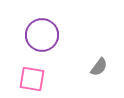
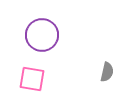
gray semicircle: moved 8 px right, 5 px down; rotated 24 degrees counterclockwise
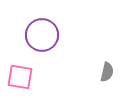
pink square: moved 12 px left, 2 px up
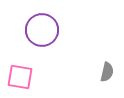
purple circle: moved 5 px up
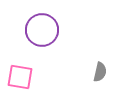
gray semicircle: moved 7 px left
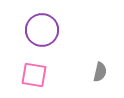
pink square: moved 14 px right, 2 px up
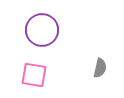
gray semicircle: moved 4 px up
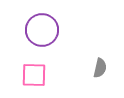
pink square: rotated 8 degrees counterclockwise
